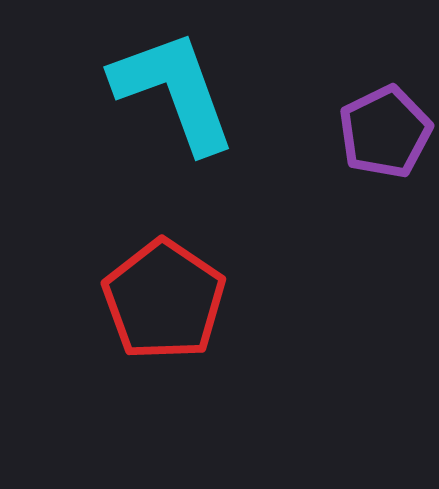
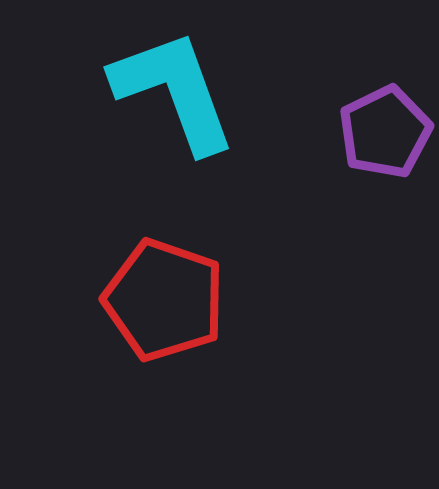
red pentagon: rotated 15 degrees counterclockwise
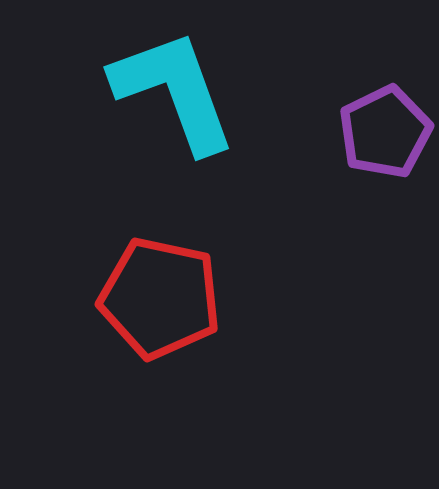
red pentagon: moved 4 px left, 2 px up; rotated 7 degrees counterclockwise
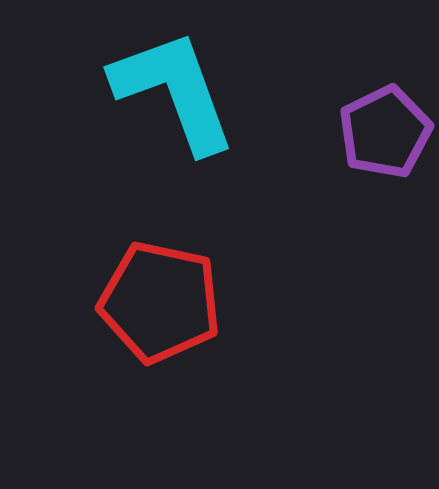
red pentagon: moved 4 px down
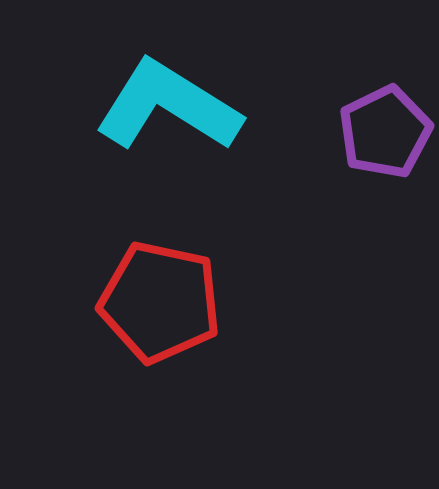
cyan L-shape: moved 6 px left, 15 px down; rotated 38 degrees counterclockwise
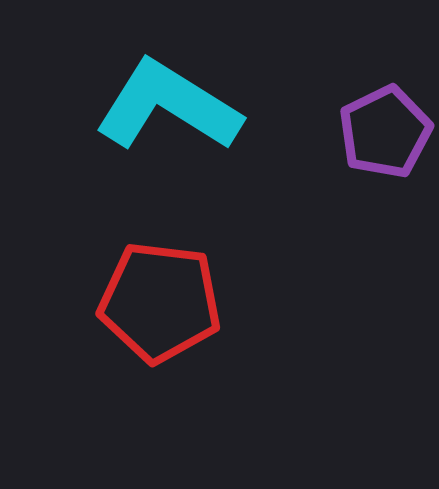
red pentagon: rotated 5 degrees counterclockwise
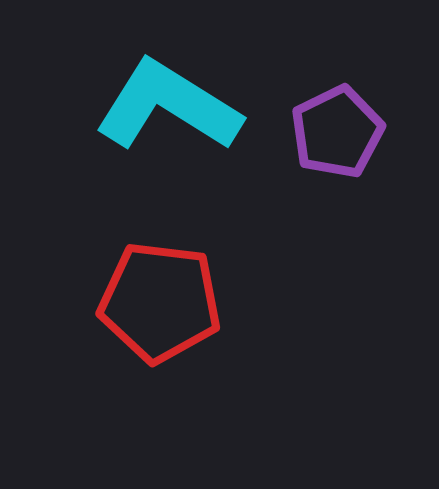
purple pentagon: moved 48 px left
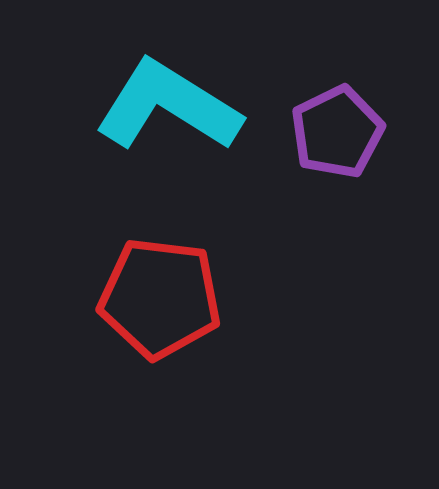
red pentagon: moved 4 px up
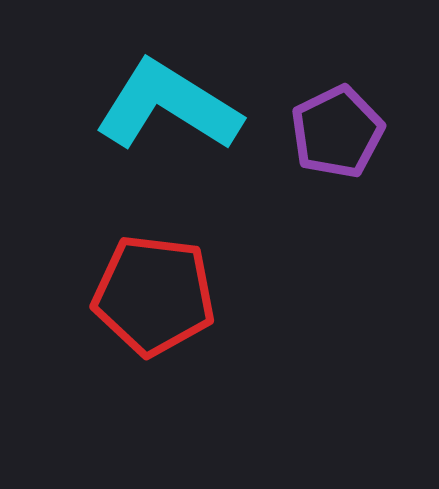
red pentagon: moved 6 px left, 3 px up
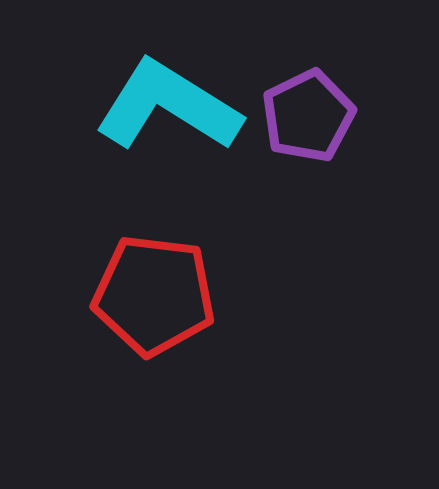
purple pentagon: moved 29 px left, 16 px up
